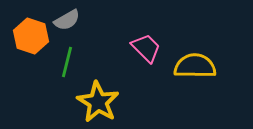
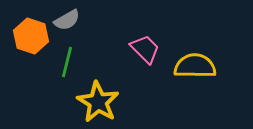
pink trapezoid: moved 1 px left, 1 px down
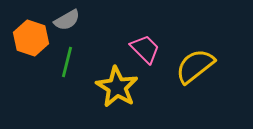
orange hexagon: moved 2 px down
yellow semicircle: rotated 39 degrees counterclockwise
yellow star: moved 19 px right, 15 px up
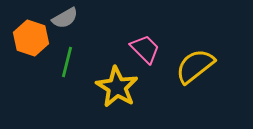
gray semicircle: moved 2 px left, 2 px up
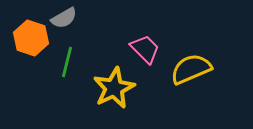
gray semicircle: moved 1 px left
yellow semicircle: moved 4 px left, 3 px down; rotated 15 degrees clockwise
yellow star: moved 3 px left, 1 px down; rotated 15 degrees clockwise
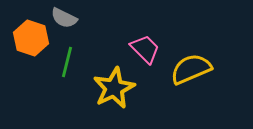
gray semicircle: rotated 56 degrees clockwise
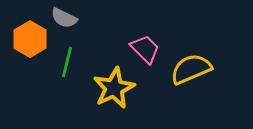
orange hexagon: moved 1 px left, 1 px down; rotated 12 degrees clockwise
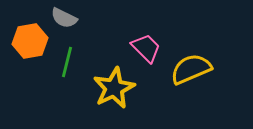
orange hexagon: moved 2 px down; rotated 20 degrees clockwise
pink trapezoid: moved 1 px right, 1 px up
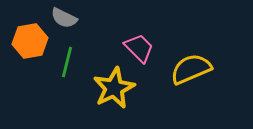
pink trapezoid: moved 7 px left
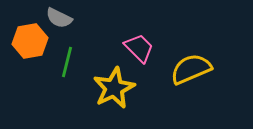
gray semicircle: moved 5 px left
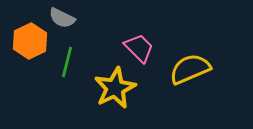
gray semicircle: moved 3 px right
orange hexagon: rotated 16 degrees counterclockwise
yellow semicircle: moved 1 px left
yellow star: moved 1 px right
